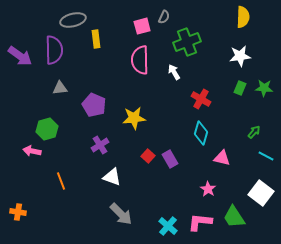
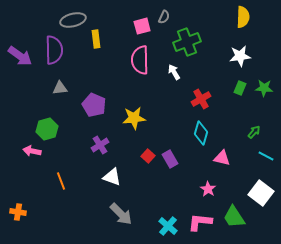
red cross: rotated 30 degrees clockwise
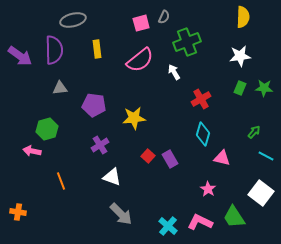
pink square: moved 1 px left, 3 px up
yellow rectangle: moved 1 px right, 10 px down
pink semicircle: rotated 128 degrees counterclockwise
purple pentagon: rotated 15 degrees counterclockwise
cyan diamond: moved 2 px right, 1 px down
pink L-shape: rotated 20 degrees clockwise
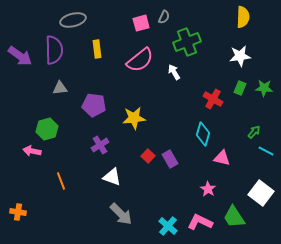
red cross: moved 12 px right; rotated 30 degrees counterclockwise
cyan line: moved 5 px up
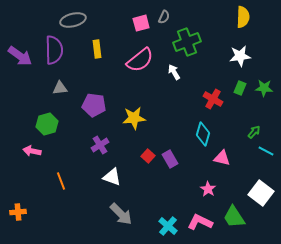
green hexagon: moved 5 px up
orange cross: rotated 14 degrees counterclockwise
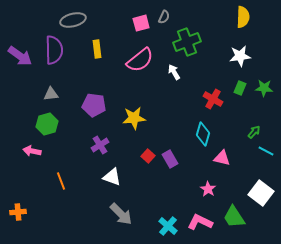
gray triangle: moved 9 px left, 6 px down
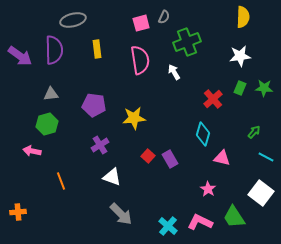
pink semicircle: rotated 60 degrees counterclockwise
red cross: rotated 18 degrees clockwise
cyan line: moved 6 px down
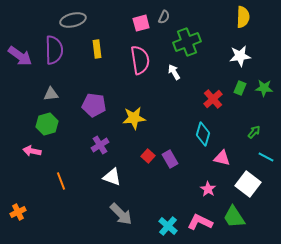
white square: moved 13 px left, 9 px up
orange cross: rotated 21 degrees counterclockwise
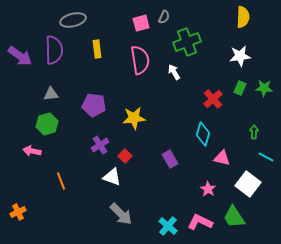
green arrow: rotated 40 degrees counterclockwise
red square: moved 23 px left
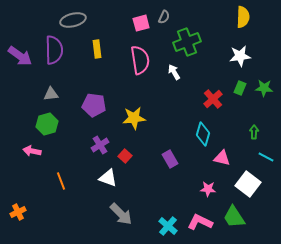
white triangle: moved 4 px left, 1 px down
pink star: rotated 28 degrees counterclockwise
